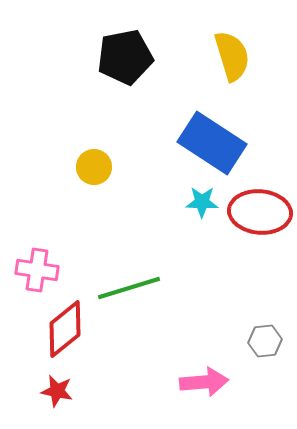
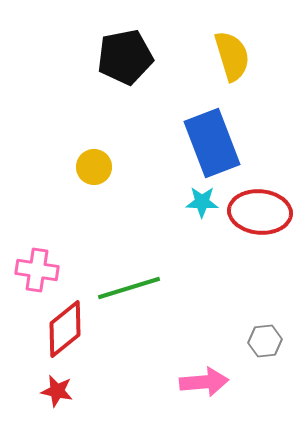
blue rectangle: rotated 36 degrees clockwise
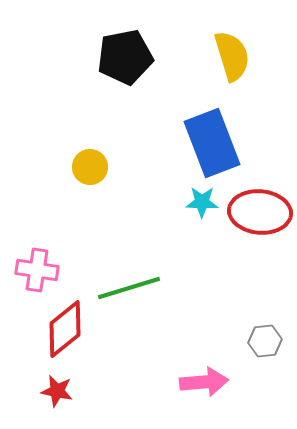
yellow circle: moved 4 px left
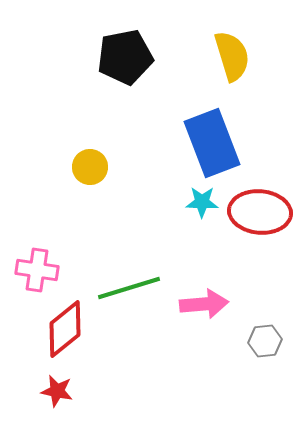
pink arrow: moved 78 px up
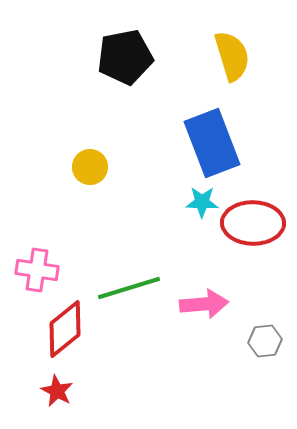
red ellipse: moved 7 px left, 11 px down; rotated 4 degrees counterclockwise
red star: rotated 16 degrees clockwise
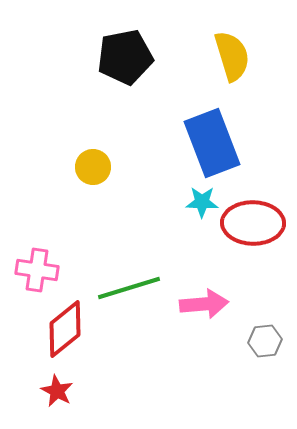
yellow circle: moved 3 px right
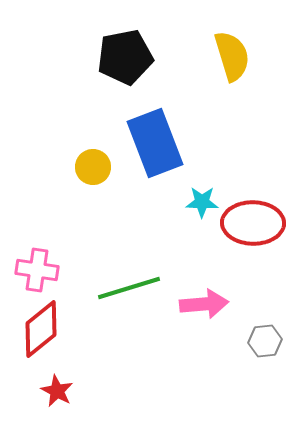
blue rectangle: moved 57 px left
red diamond: moved 24 px left
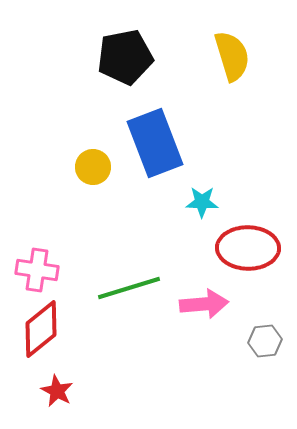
red ellipse: moved 5 px left, 25 px down
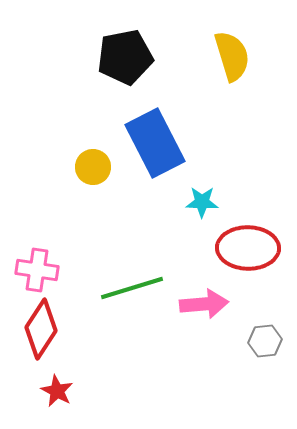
blue rectangle: rotated 6 degrees counterclockwise
green line: moved 3 px right
red diamond: rotated 18 degrees counterclockwise
